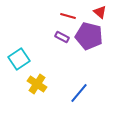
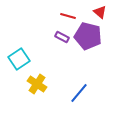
purple pentagon: moved 1 px left
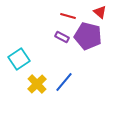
yellow cross: rotated 12 degrees clockwise
blue line: moved 15 px left, 11 px up
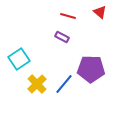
purple pentagon: moved 3 px right, 33 px down; rotated 12 degrees counterclockwise
blue line: moved 2 px down
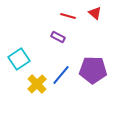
red triangle: moved 5 px left, 1 px down
purple rectangle: moved 4 px left
purple pentagon: moved 2 px right, 1 px down
blue line: moved 3 px left, 9 px up
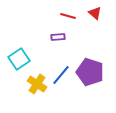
purple rectangle: rotated 32 degrees counterclockwise
purple pentagon: moved 3 px left, 2 px down; rotated 16 degrees clockwise
yellow cross: rotated 12 degrees counterclockwise
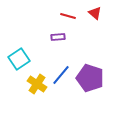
purple pentagon: moved 6 px down
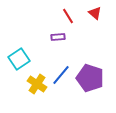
red line: rotated 42 degrees clockwise
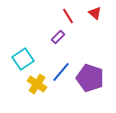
purple rectangle: rotated 40 degrees counterclockwise
cyan square: moved 4 px right
blue line: moved 3 px up
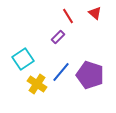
purple pentagon: moved 3 px up
